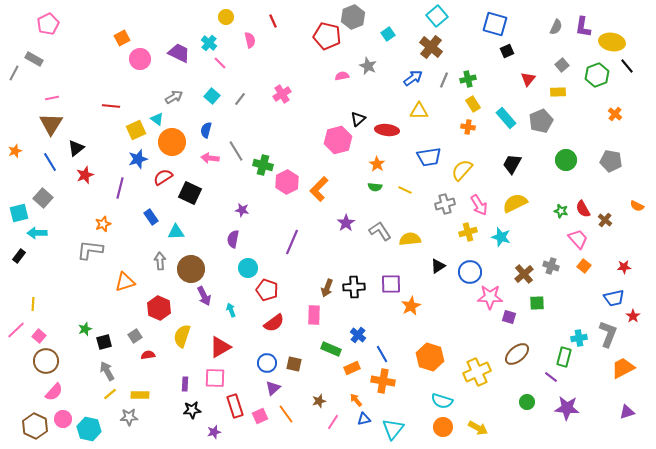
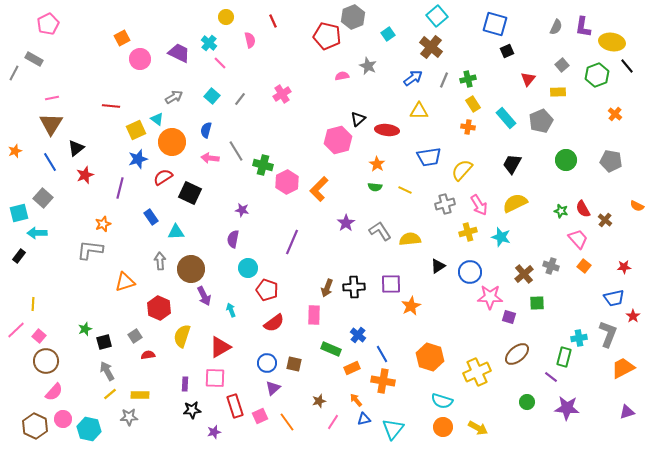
orange line at (286, 414): moved 1 px right, 8 px down
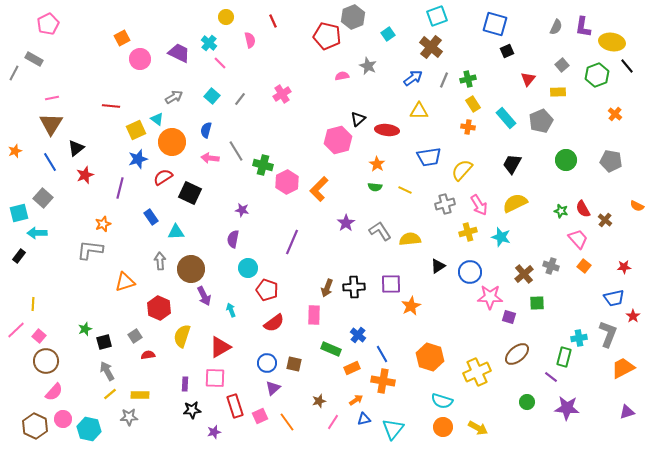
cyan square at (437, 16): rotated 20 degrees clockwise
orange arrow at (356, 400): rotated 96 degrees clockwise
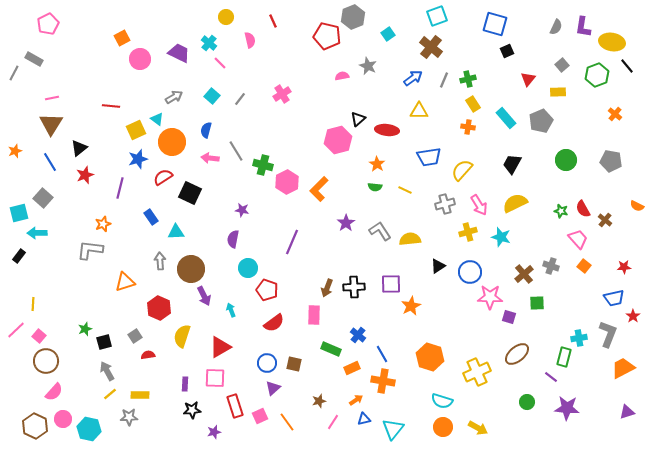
black triangle at (76, 148): moved 3 px right
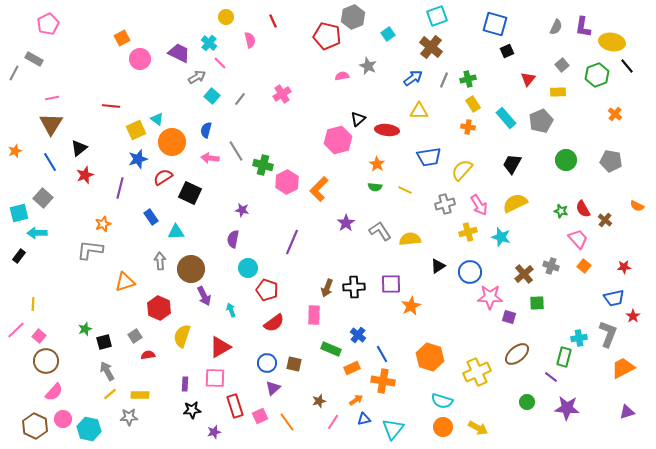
gray arrow at (174, 97): moved 23 px right, 20 px up
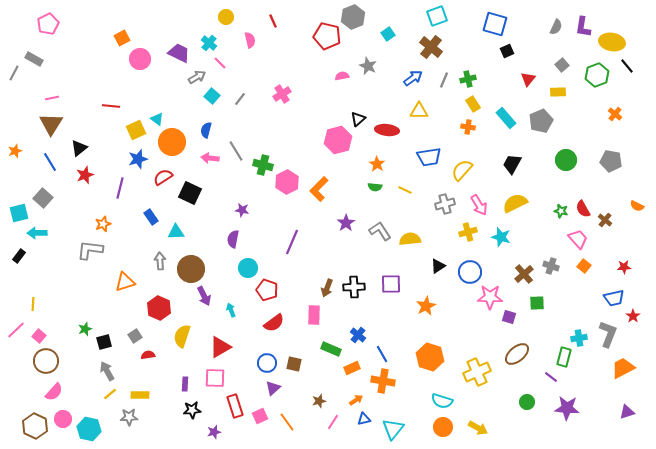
orange star at (411, 306): moved 15 px right
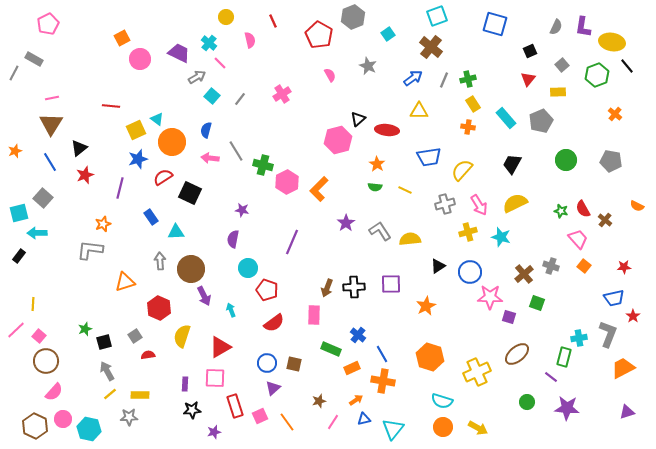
red pentagon at (327, 36): moved 8 px left, 1 px up; rotated 16 degrees clockwise
black square at (507, 51): moved 23 px right
pink semicircle at (342, 76): moved 12 px left, 1 px up; rotated 72 degrees clockwise
green square at (537, 303): rotated 21 degrees clockwise
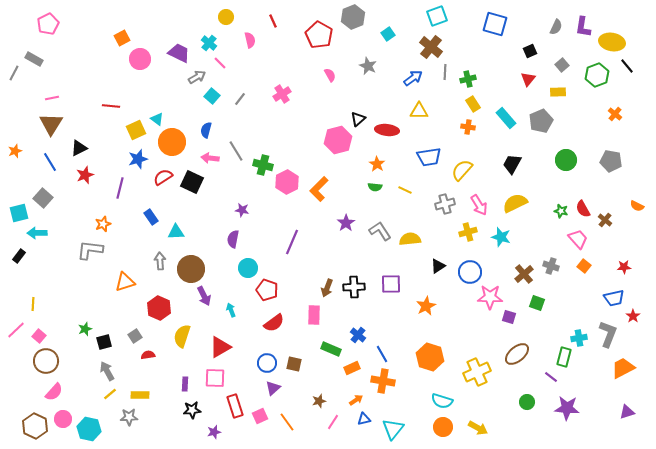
gray line at (444, 80): moved 1 px right, 8 px up; rotated 21 degrees counterclockwise
black triangle at (79, 148): rotated 12 degrees clockwise
black square at (190, 193): moved 2 px right, 11 px up
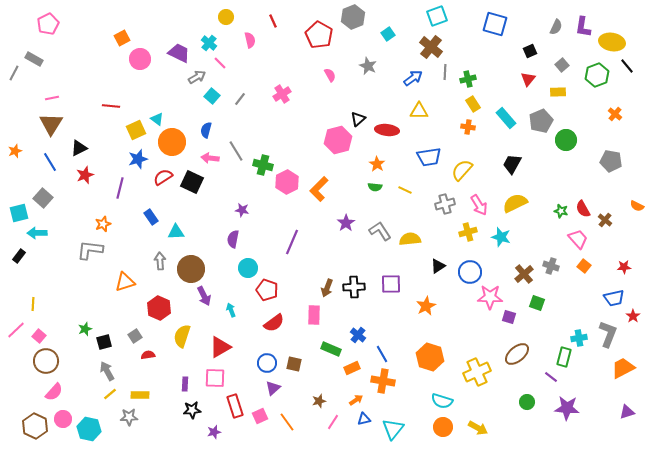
green circle at (566, 160): moved 20 px up
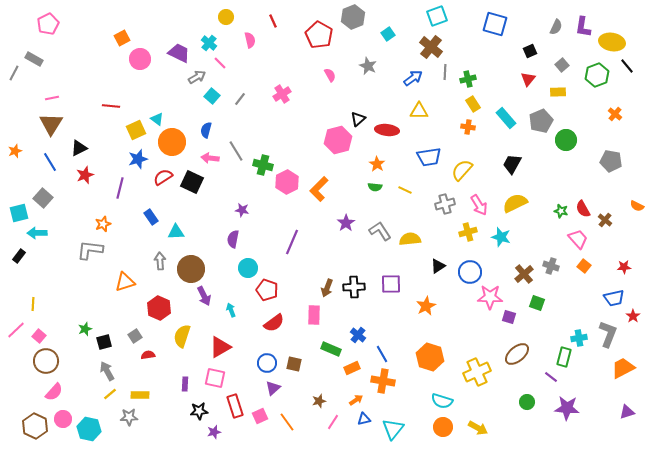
pink square at (215, 378): rotated 10 degrees clockwise
black star at (192, 410): moved 7 px right, 1 px down
